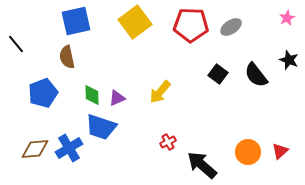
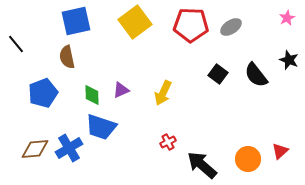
yellow arrow: moved 3 px right, 1 px down; rotated 15 degrees counterclockwise
purple triangle: moved 4 px right, 8 px up
orange circle: moved 7 px down
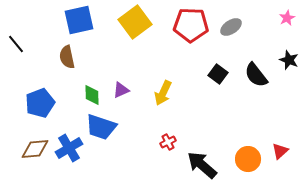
blue square: moved 3 px right, 1 px up
blue pentagon: moved 3 px left, 10 px down
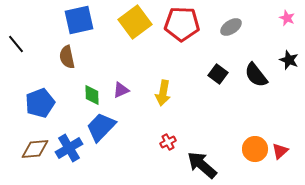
pink star: rotated 21 degrees counterclockwise
red pentagon: moved 9 px left, 1 px up
yellow arrow: rotated 15 degrees counterclockwise
blue trapezoid: rotated 116 degrees clockwise
orange circle: moved 7 px right, 10 px up
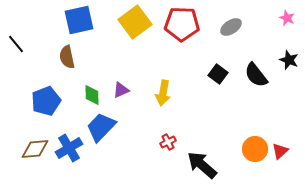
blue pentagon: moved 6 px right, 2 px up
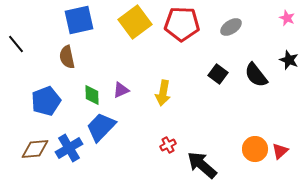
red cross: moved 3 px down
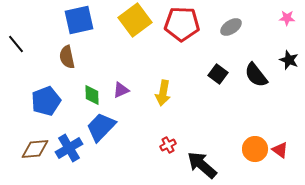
pink star: rotated 21 degrees counterclockwise
yellow square: moved 2 px up
red triangle: moved 1 px up; rotated 42 degrees counterclockwise
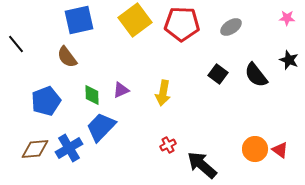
brown semicircle: rotated 25 degrees counterclockwise
